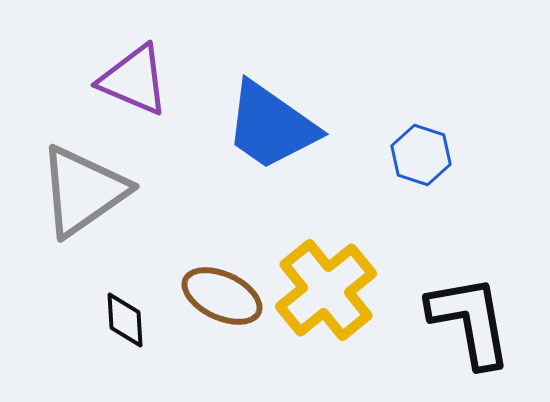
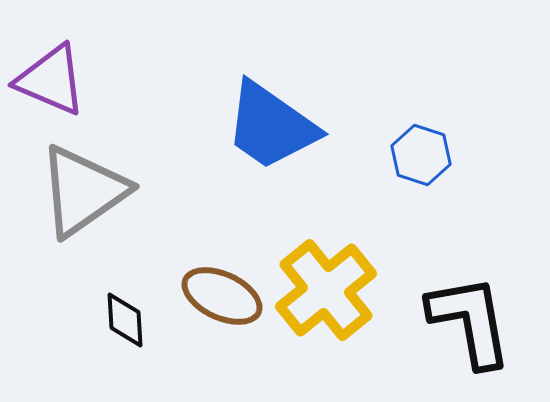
purple triangle: moved 83 px left
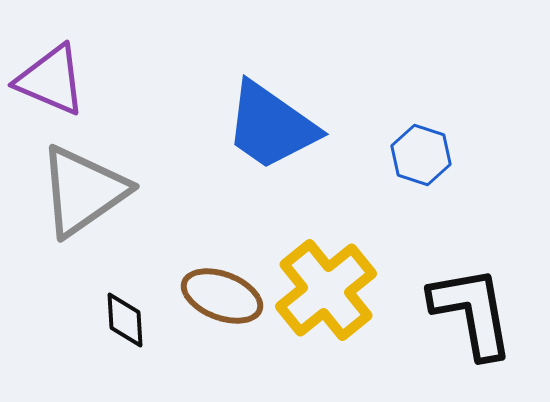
brown ellipse: rotated 4 degrees counterclockwise
black L-shape: moved 2 px right, 9 px up
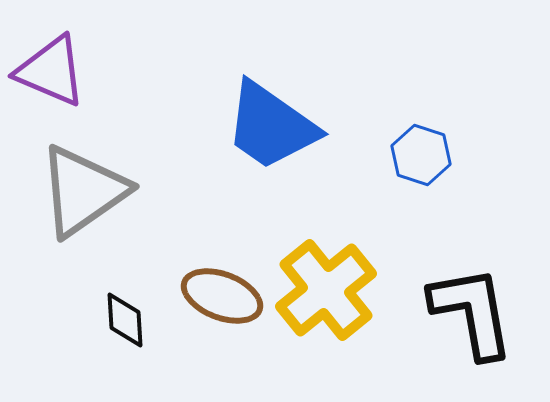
purple triangle: moved 9 px up
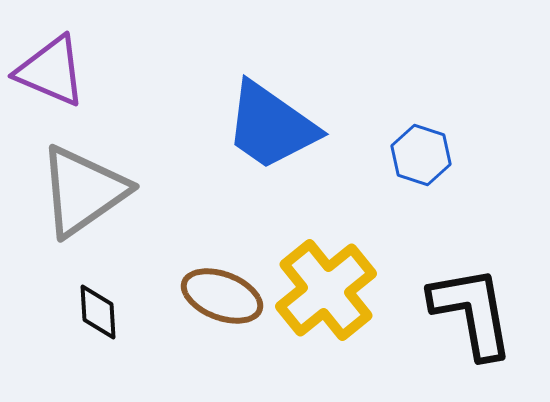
black diamond: moved 27 px left, 8 px up
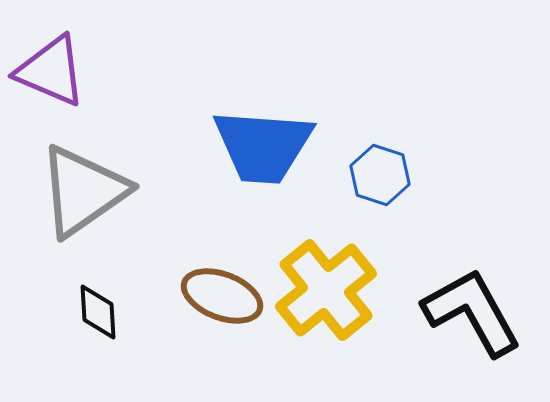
blue trapezoid: moved 8 px left, 20 px down; rotated 31 degrees counterclockwise
blue hexagon: moved 41 px left, 20 px down
black L-shape: rotated 19 degrees counterclockwise
